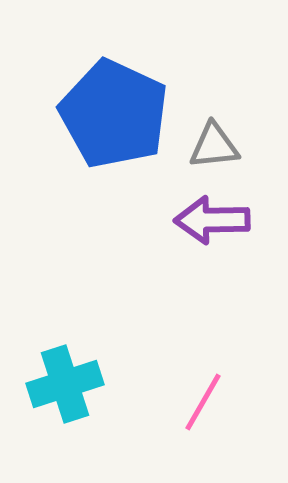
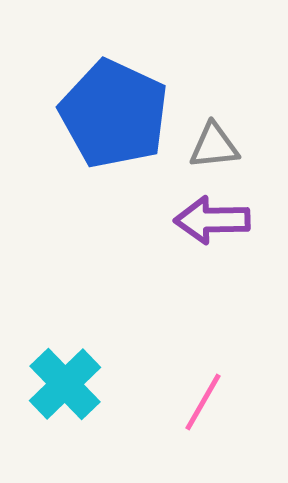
cyan cross: rotated 26 degrees counterclockwise
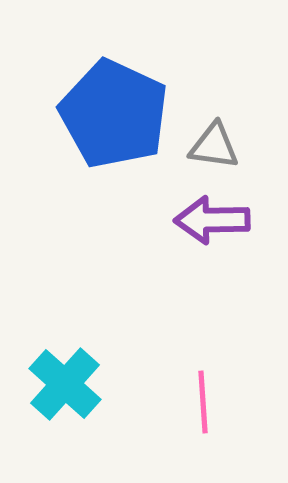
gray triangle: rotated 14 degrees clockwise
cyan cross: rotated 4 degrees counterclockwise
pink line: rotated 34 degrees counterclockwise
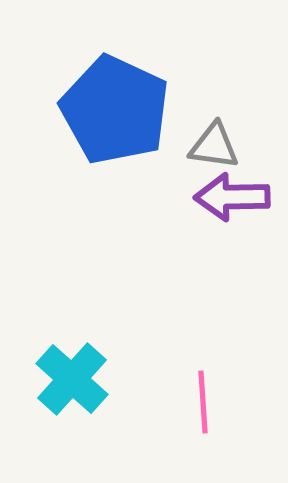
blue pentagon: moved 1 px right, 4 px up
purple arrow: moved 20 px right, 23 px up
cyan cross: moved 7 px right, 5 px up
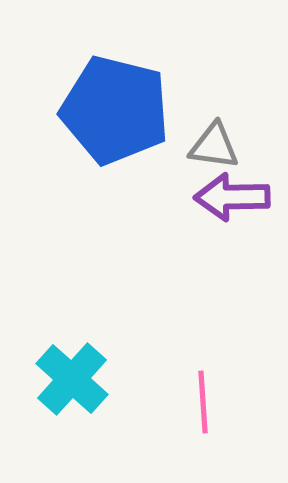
blue pentagon: rotated 11 degrees counterclockwise
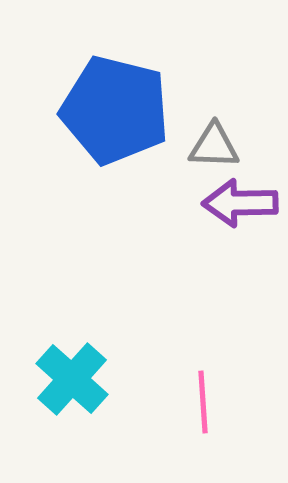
gray triangle: rotated 6 degrees counterclockwise
purple arrow: moved 8 px right, 6 px down
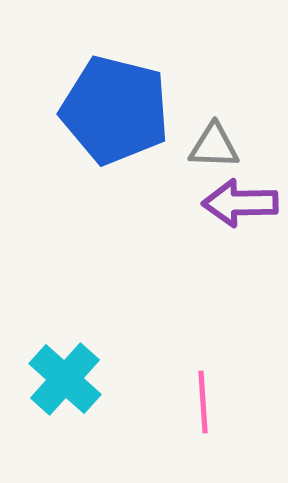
cyan cross: moved 7 px left
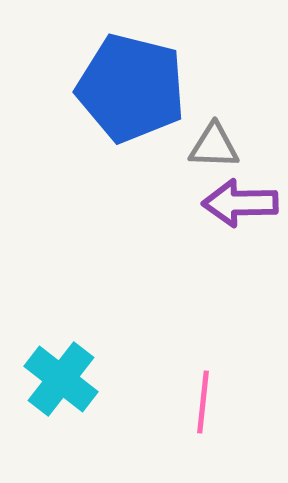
blue pentagon: moved 16 px right, 22 px up
cyan cross: moved 4 px left; rotated 4 degrees counterclockwise
pink line: rotated 10 degrees clockwise
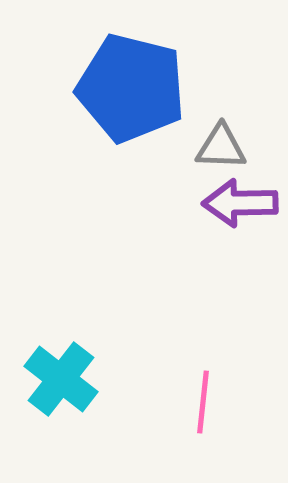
gray triangle: moved 7 px right, 1 px down
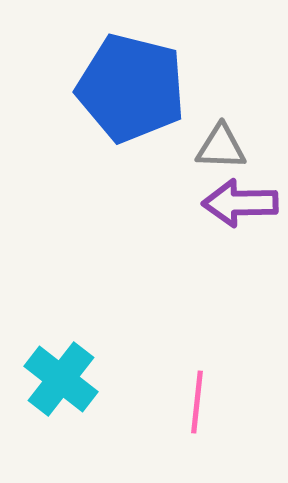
pink line: moved 6 px left
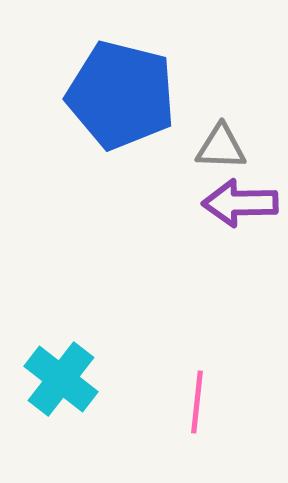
blue pentagon: moved 10 px left, 7 px down
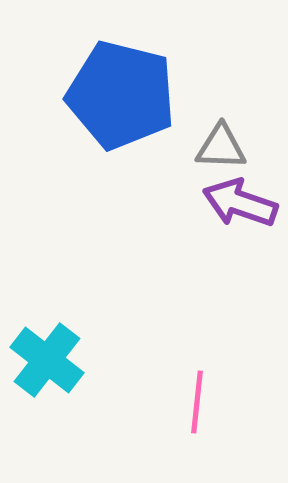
purple arrow: rotated 20 degrees clockwise
cyan cross: moved 14 px left, 19 px up
